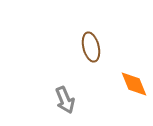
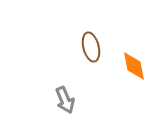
orange diamond: moved 18 px up; rotated 12 degrees clockwise
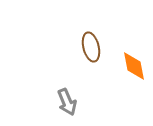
gray arrow: moved 2 px right, 2 px down
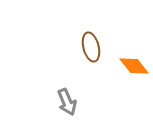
orange diamond: rotated 28 degrees counterclockwise
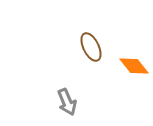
brown ellipse: rotated 12 degrees counterclockwise
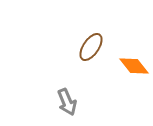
brown ellipse: rotated 60 degrees clockwise
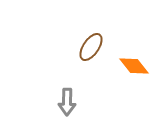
gray arrow: rotated 24 degrees clockwise
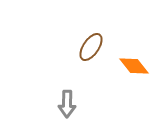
gray arrow: moved 2 px down
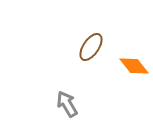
gray arrow: rotated 148 degrees clockwise
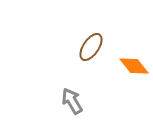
gray arrow: moved 5 px right, 3 px up
